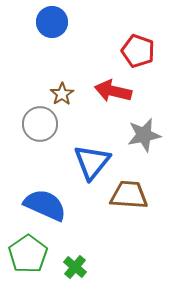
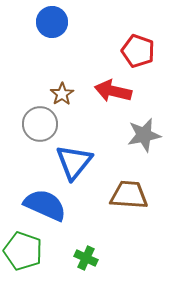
blue triangle: moved 18 px left
green pentagon: moved 5 px left, 3 px up; rotated 18 degrees counterclockwise
green cross: moved 11 px right, 9 px up; rotated 15 degrees counterclockwise
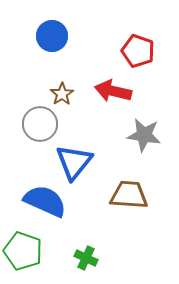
blue circle: moved 14 px down
gray star: rotated 20 degrees clockwise
blue semicircle: moved 4 px up
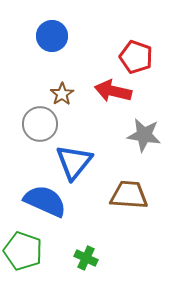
red pentagon: moved 2 px left, 6 px down
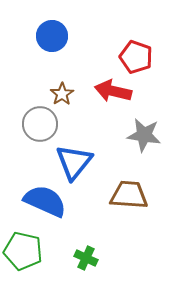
green pentagon: rotated 6 degrees counterclockwise
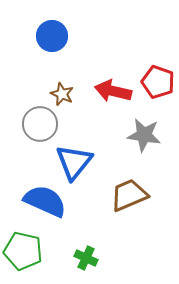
red pentagon: moved 22 px right, 25 px down
brown star: rotated 15 degrees counterclockwise
brown trapezoid: rotated 27 degrees counterclockwise
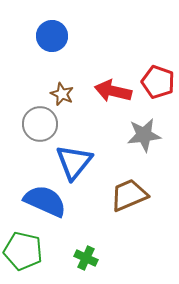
gray star: rotated 16 degrees counterclockwise
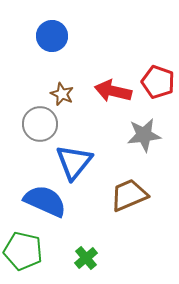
green cross: rotated 25 degrees clockwise
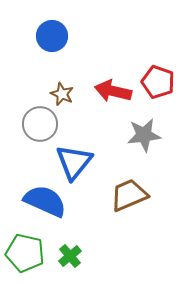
green pentagon: moved 2 px right, 2 px down
green cross: moved 16 px left, 2 px up
